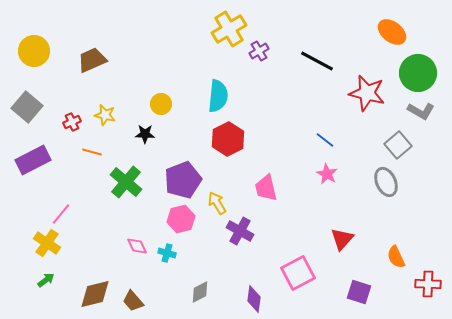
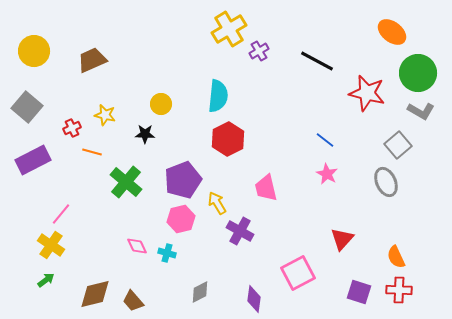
red cross at (72, 122): moved 6 px down
yellow cross at (47, 243): moved 4 px right, 2 px down
red cross at (428, 284): moved 29 px left, 6 px down
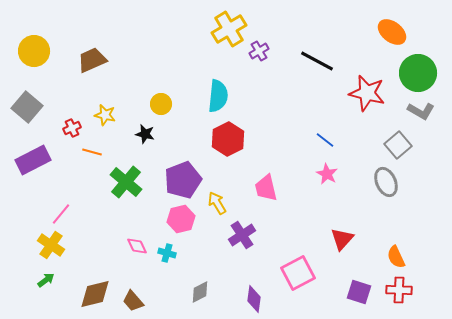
black star at (145, 134): rotated 12 degrees clockwise
purple cross at (240, 231): moved 2 px right, 4 px down; rotated 28 degrees clockwise
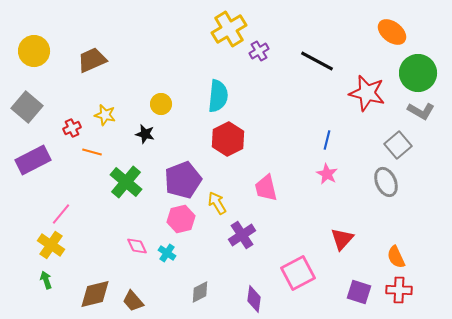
blue line at (325, 140): moved 2 px right; rotated 66 degrees clockwise
cyan cross at (167, 253): rotated 18 degrees clockwise
green arrow at (46, 280): rotated 72 degrees counterclockwise
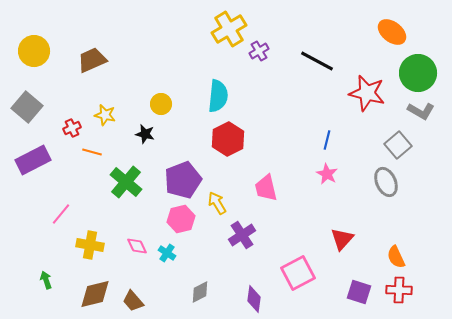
yellow cross at (51, 245): moved 39 px right; rotated 24 degrees counterclockwise
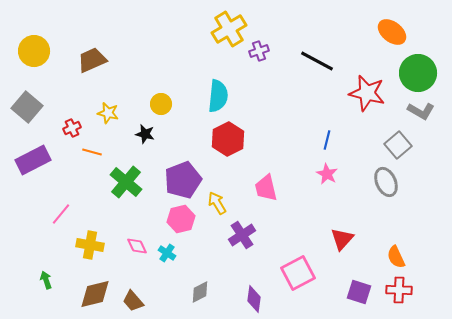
purple cross at (259, 51): rotated 12 degrees clockwise
yellow star at (105, 115): moved 3 px right, 2 px up
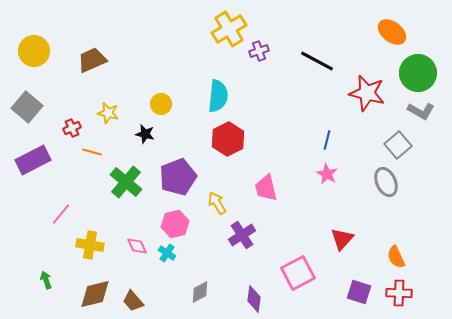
purple pentagon at (183, 180): moved 5 px left, 3 px up
pink hexagon at (181, 219): moved 6 px left, 5 px down
red cross at (399, 290): moved 3 px down
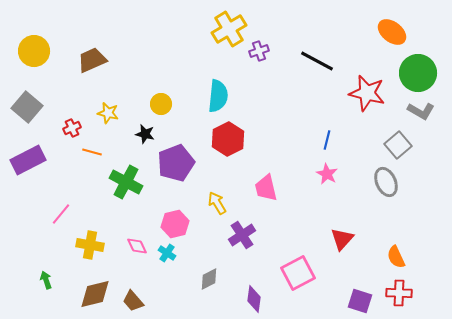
purple rectangle at (33, 160): moved 5 px left
purple pentagon at (178, 177): moved 2 px left, 14 px up
green cross at (126, 182): rotated 12 degrees counterclockwise
gray diamond at (200, 292): moved 9 px right, 13 px up
purple square at (359, 292): moved 1 px right, 9 px down
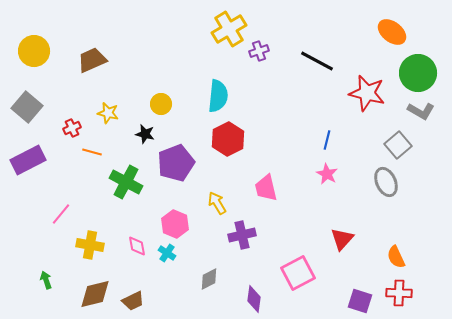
pink hexagon at (175, 224): rotated 24 degrees counterclockwise
purple cross at (242, 235): rotated 20 degrees clockwise
pink diamond at (137, 246): rotated 15 degrees clockwise
brown trapezoid at (133, 301): rotated 75 degrees counterclockwise
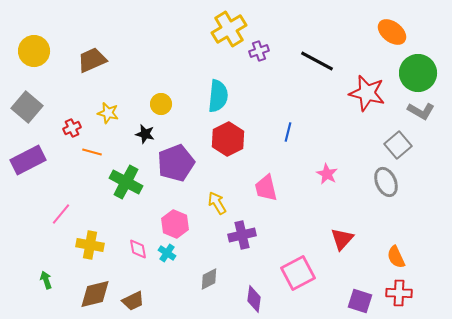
blue line at (327, 140): moved 39 px left, 8 px up
pink diamond at (137, 246): moved 1 px right, 3 px down
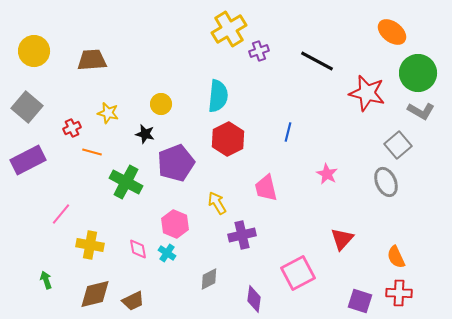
brown trapezoid at (92, 60): rotated 20 degrees clockwise
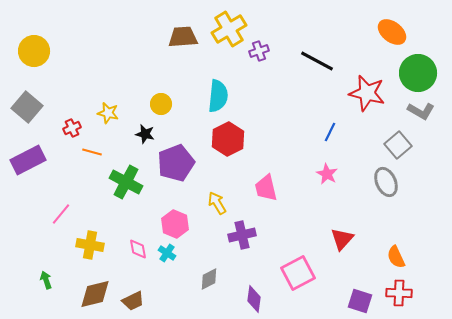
brown trapezoid at (92, 60): moved 91 px right, 23 px up
blue line at (288, 132): moved 42 px right; rotated 12 degrees clockwise
